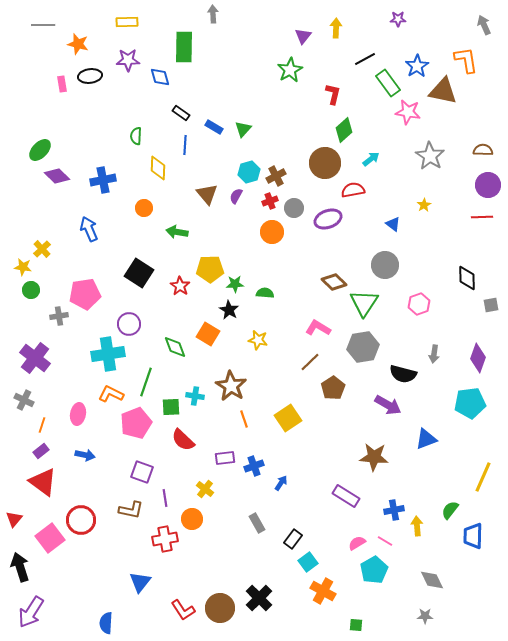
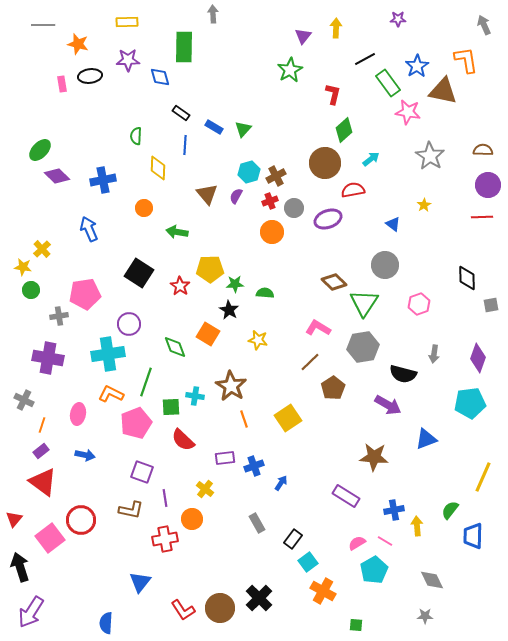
purple cross at (35, 358): moved 13 px right; rotated 28 degrees counterclockwise
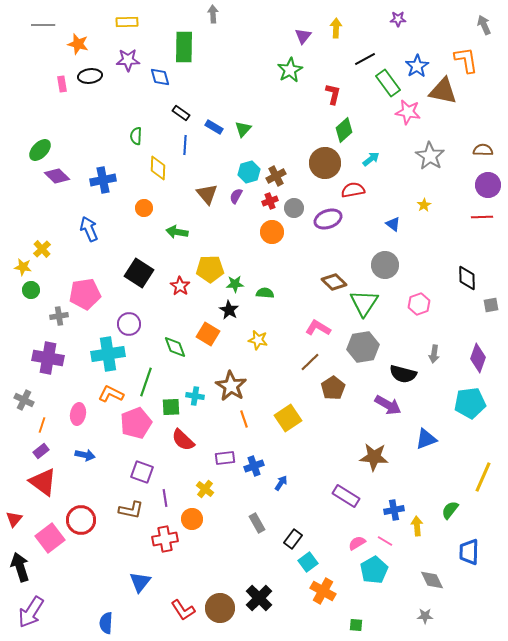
blue trapezoid at (473, 536): moved 4 px left, 16 px down
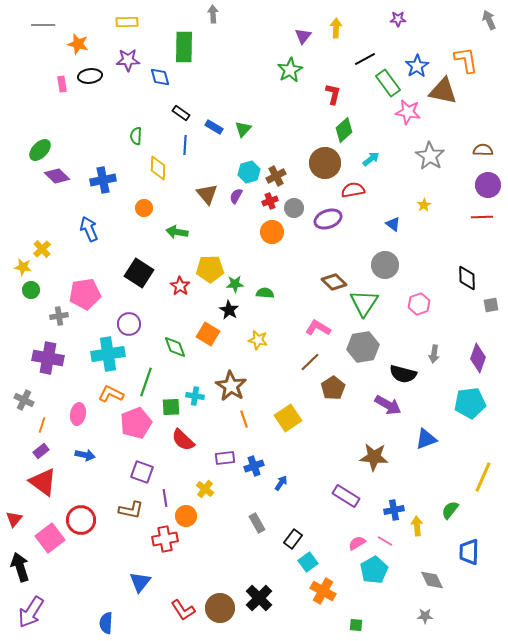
gray arrow at (484, 25): moved 5 px right, 5 px up
orange circle at (192, 519): moved 6 px left, 3 px up
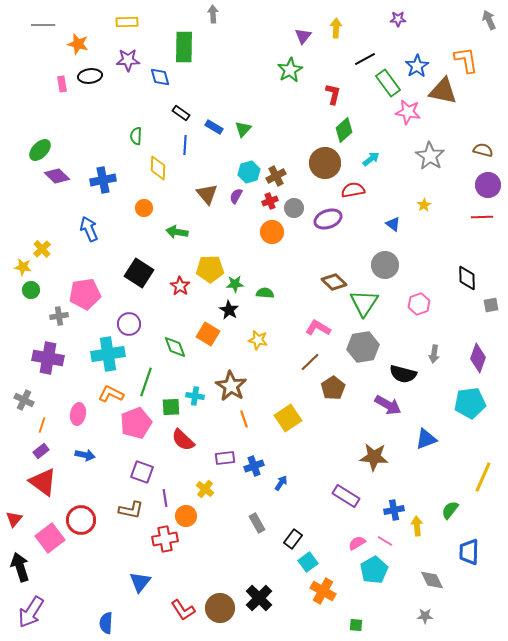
brown semicircle at (483, 150): rotated 12 degrees clockwise
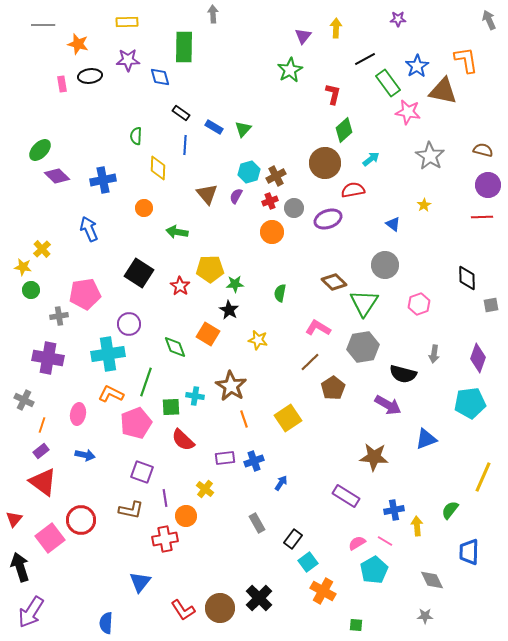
green semicircle at (265, 293): moved 15 px right; rotated 84 degrees counterclockwise
blue cross at (254, 466): moved 5 px up
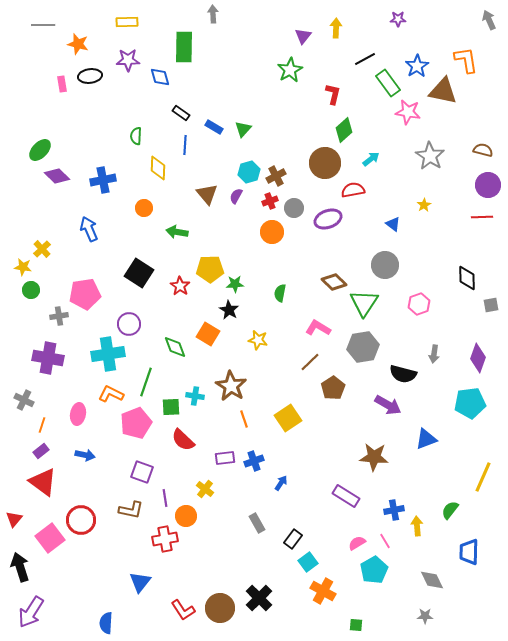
pink line at (385, 541): rotated 28 degrees clockwise
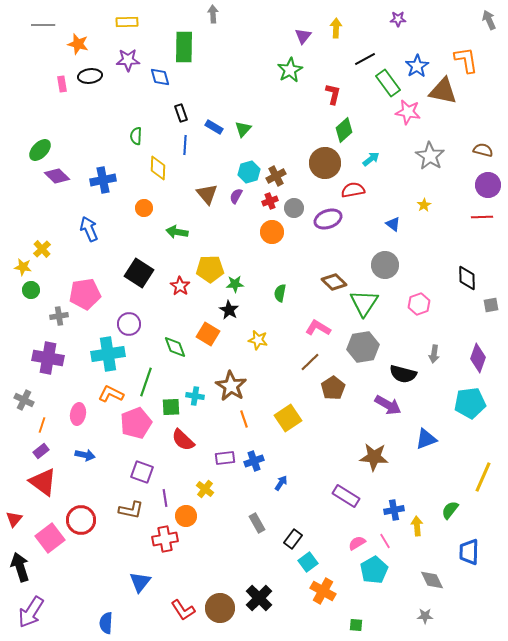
black rectangle at (181, 113): rotated 36 degrees clockwise
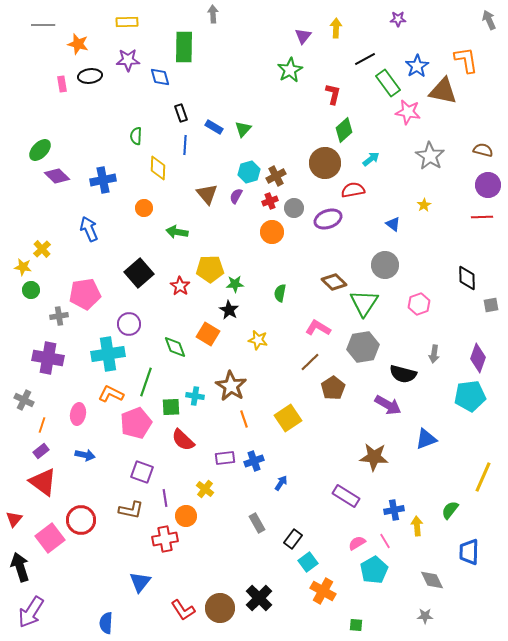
black square at (139, 273): rotated 16 degrees clockwise
cyan pentagon at (470, 403): moved 7 px up
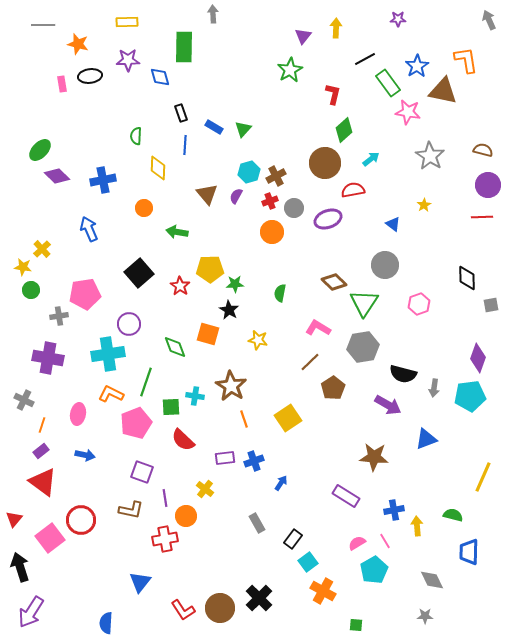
orange square at (208, 334): rotated 15 degrees counterclockwise
gray arrow at (434, 354): moved 34 px down
green semicircle at (450, 510): moved 3 px right, 5 px down; rotated 66 degrees clockwise
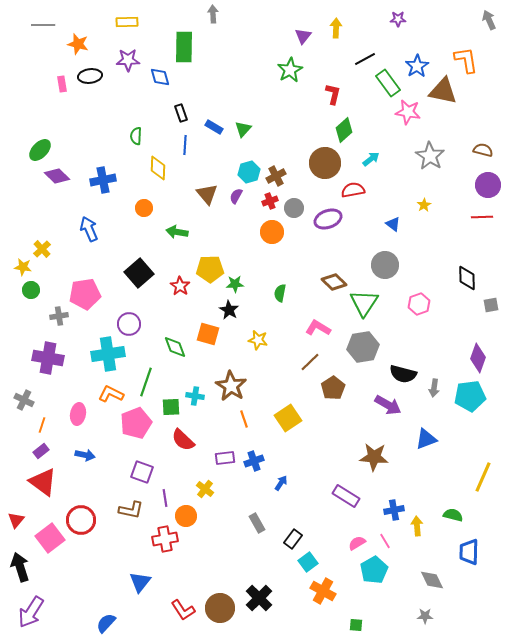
red triangle at (14, 519): moved 2 px right, 1 px down
blue semicircle at (106, 623): rotated 40 degrees clockwise
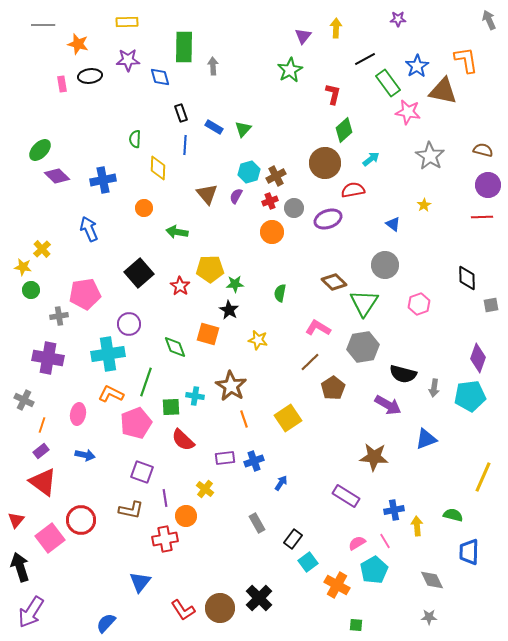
gray arrow at (213, 14): moved 52 px down
green semicircle at (136, 136): moved 1 px left, 3 px down
orange cross at (323, 591): moved 14 px right, 6 px up
gray star at (425, 616): moved 4 px right, 1 px down
